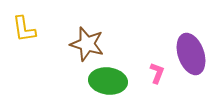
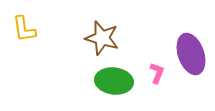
brown star: moved 15 px right, 6 px up
green ellipse: moved 6 px right
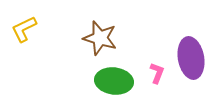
yellow L-shape: rotated 72 degrees clockwise
brown star: moved 2 px left
purple ellipse: moved 4 px down; rotated 9 degrees clockwise
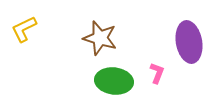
purple ellipse: moved 2 px left, 16 px up
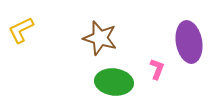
yellow L-shape: moved 3 px left, 1 px down
pink L-shape: moved 4 px up
green ellipse: moved 1 px down
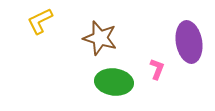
yellow L-shape: moved 19 px right, 9 px up
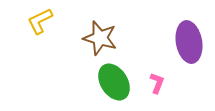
pink L-shape: moved 14 px down
green ellipse: rotated 51 degrees clockwise
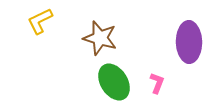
purple ellipse: rotated 9 degrees clockwise
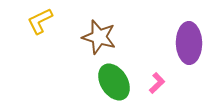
brown star: moved 1 px left, 1 px up
purple ellipse: moved 1 px down
pink L-shape: rotated 25 degrees clockwise
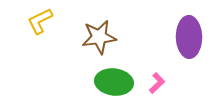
brown star: rotated 24 degrees counterclockwise
purple ellipse: moved 6 px up
green ellipse: rotated 51 degrees counterclockwise
